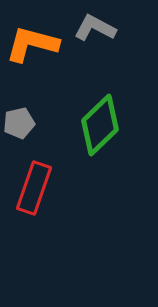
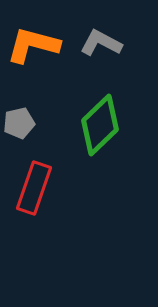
gray L-shape: moved 6 px right, 15 px down
orange L-shape: moved 1 px right, 1 px down
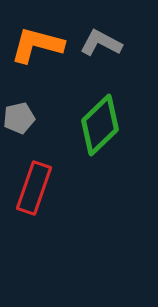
orange L-shape: moved 4 px right
gray pentagon: moved 5 px up
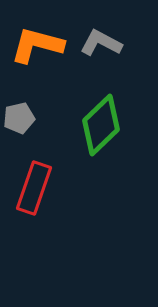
green diamond: moved 1 px right
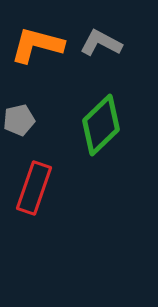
gray pentagon: moved 2 px down
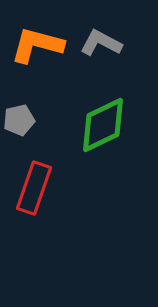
green diamond: moved 2 px right; rotated 18 degrees clockwise
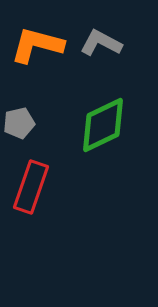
gray pentagon: moved 3 px down
red rectangle: moved 3 px left, 1 px up
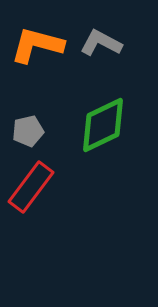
gray pentagon: moved 9 px right, 8 px down
red rectangle: rotated 18 degrees clockwise
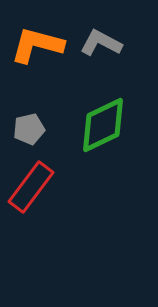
gray pentagon: moved 1 px right, 2 px up
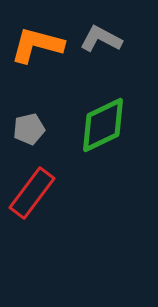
gray L-shape: moved 4 px up
red rectangle: moved 1 px right, 6 px down
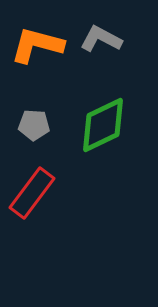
gray pentagon: moved 5 px right, 4 px up; rotated 16 degrees clockwise
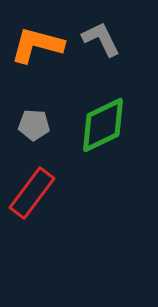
gray L-shape: rotated 36 degrees clockwise
